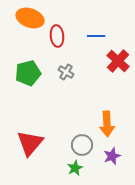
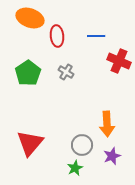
red cross: moved 1 px right; rotated 20 degrees counterclockwise
green pentagon: rotated 20 degrees counterclockwise
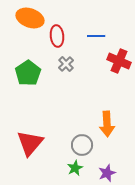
gray cross: moved 8 px up; rotated 14 degrees clockwise
purple star: moved 5 px left, 17 px down
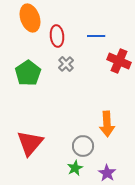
orange ellipse: rotated 52 degrees clockwise
gray circle: moved 1 px right, 1 px down
purple star: rotated 18 degrees counterclockwise
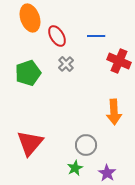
red ellipse: rotated 25 degrees counterclockwise
green pentagon: rotated 15 degrees clockwise
orange arrow: moved 7 px right, 12 px up
gray circle: moved 3 px right, 1 px up
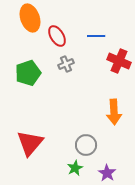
gray cross: rotated 21 degrees clockwise
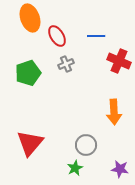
purple star: moved 13 px right, 4 px up; rotated 24 degrees counterclockwise
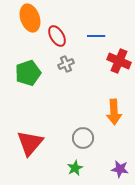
gray circle: moved 3 px left, 7 px up
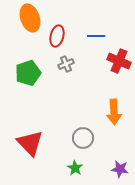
red ellipse: rotated 45 degrees clockwise
red triangle: rotated 24 degrees counterclockwise
green star: rotated 14 degrees counterclockwise
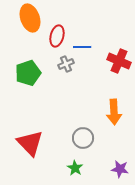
blue line: moved 14 px left, 11 px down
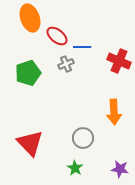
red ellipse: rotated 65 degrees counterclockwise
